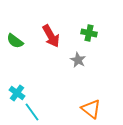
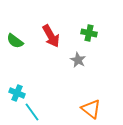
cyan cross: rotated 14 degrees counterclockwise
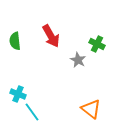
green cross: moved 8 px right, 11 px down; rotated 14 degrees clockwise
green semicircle: rotated 48 degrees clockwise
cyan cross: moved 1 px right, 1 px down
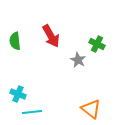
cyan line: rotated 60 degrees counterclockwise
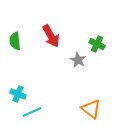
cyan line: rotated 18 degrees counterclockwise
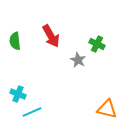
orange triangle: moved 16 px right; rotated 25 degrees counterclockwise
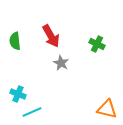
gray star: moved 17 px left, 3 px down
